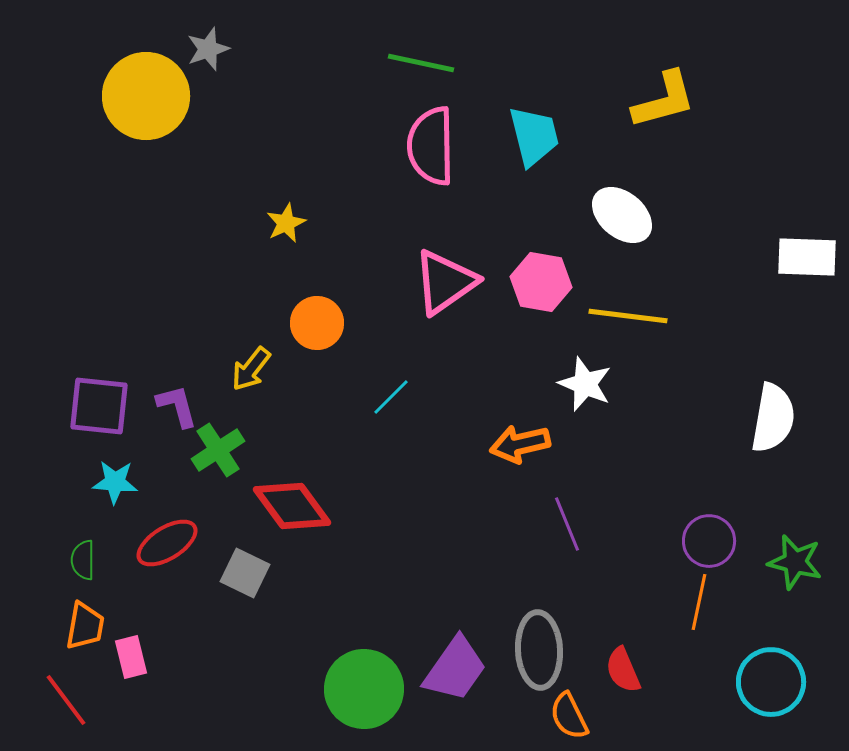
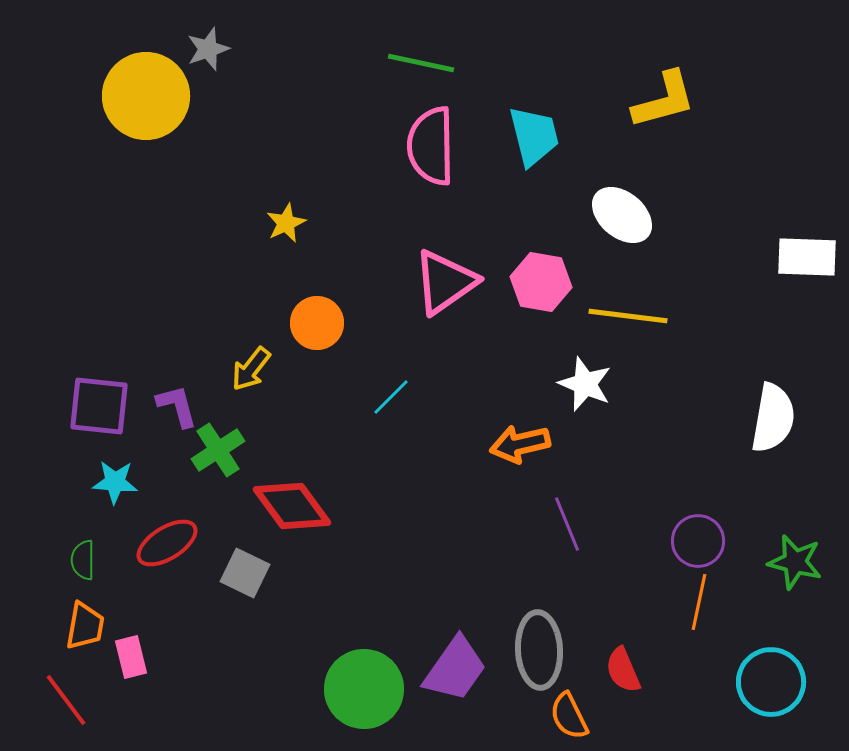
purple circle: moved 11 px left
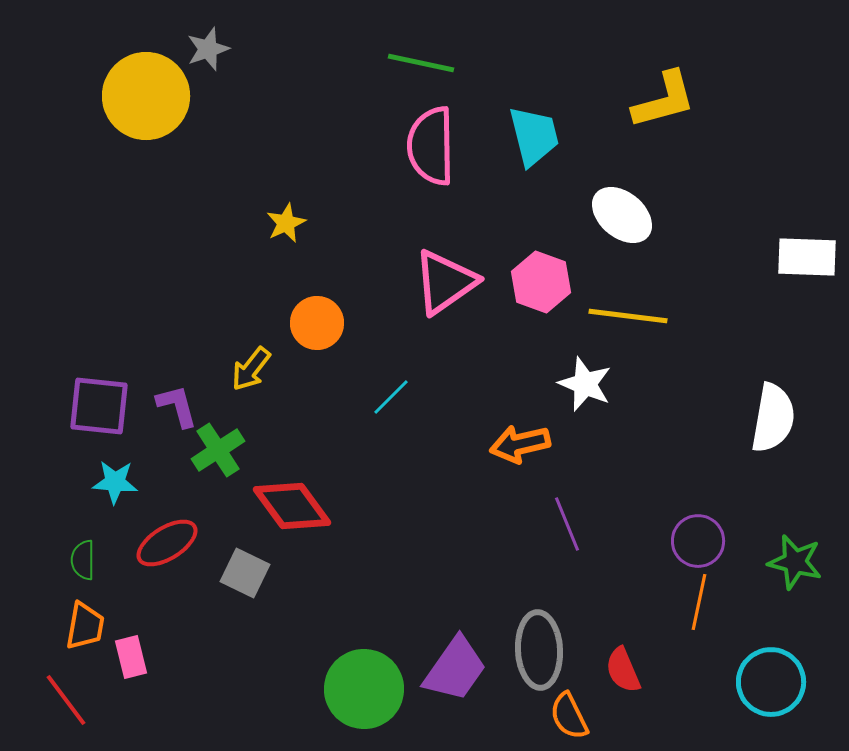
pink hexagon: rotated 10 degrees clockwise
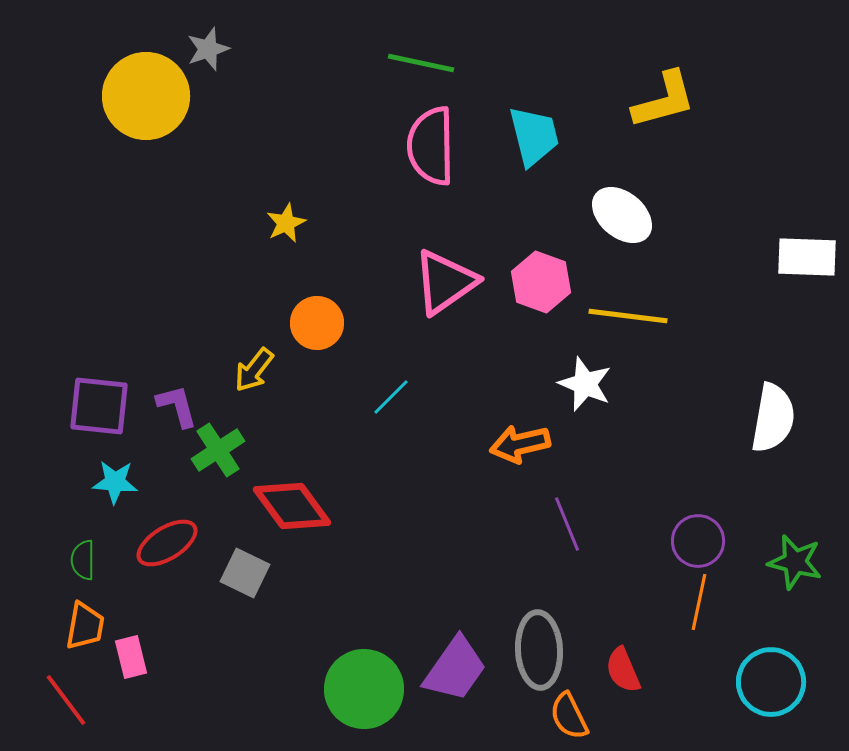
yellow arrow: moved 3 px right, 1 px down
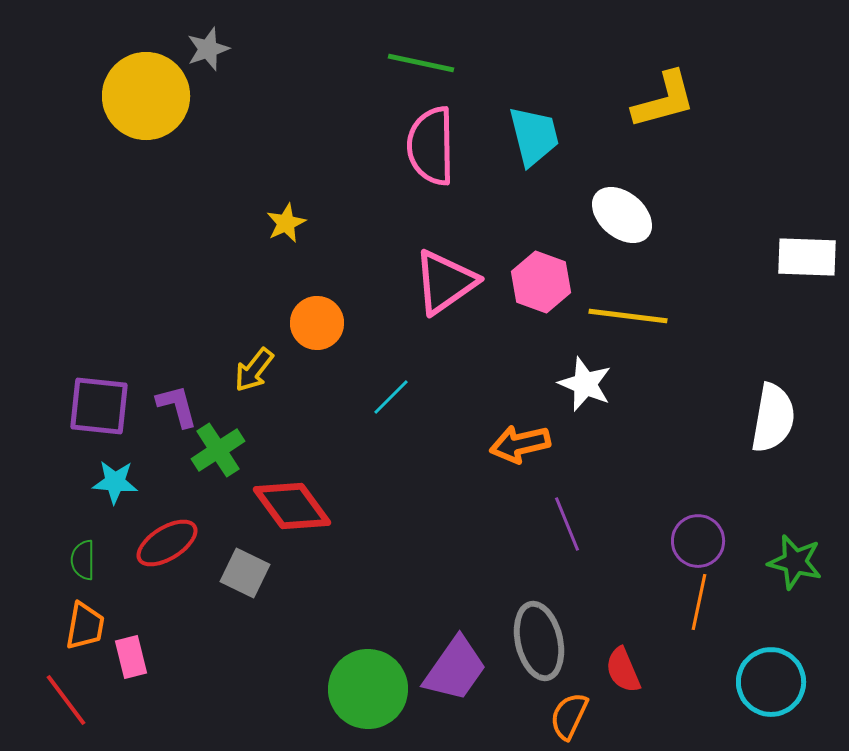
gray ellipse: moved 9 px up; rotated 10 degrees counterclockwise
green circle: moved 4 px right
orange semicircle: rotated 51 degrees clockwise
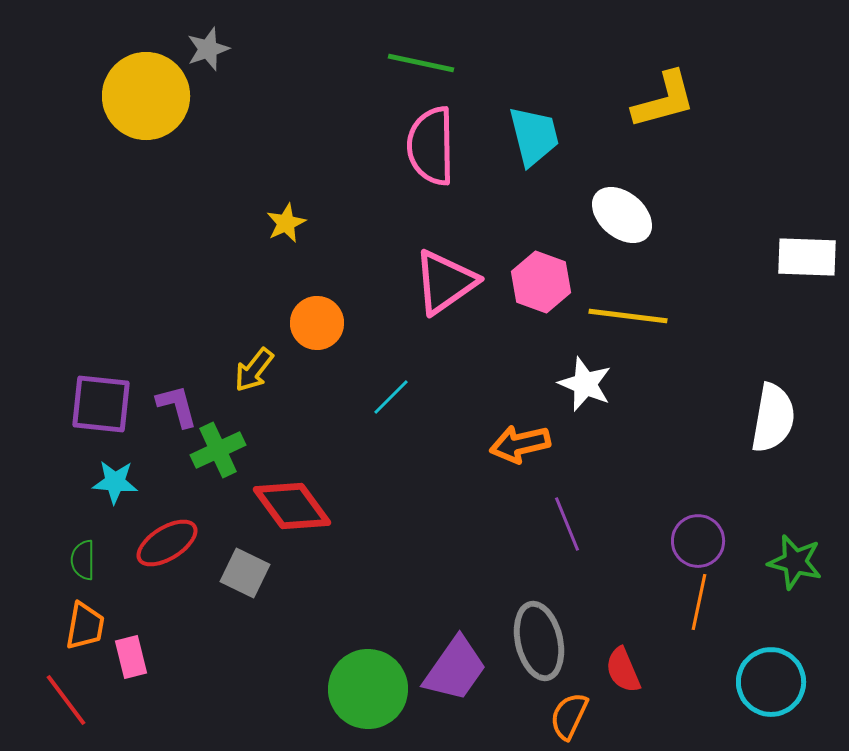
purple square: moved 2 px right, 2 px up
green cross: rotated 8 degrees clockwise
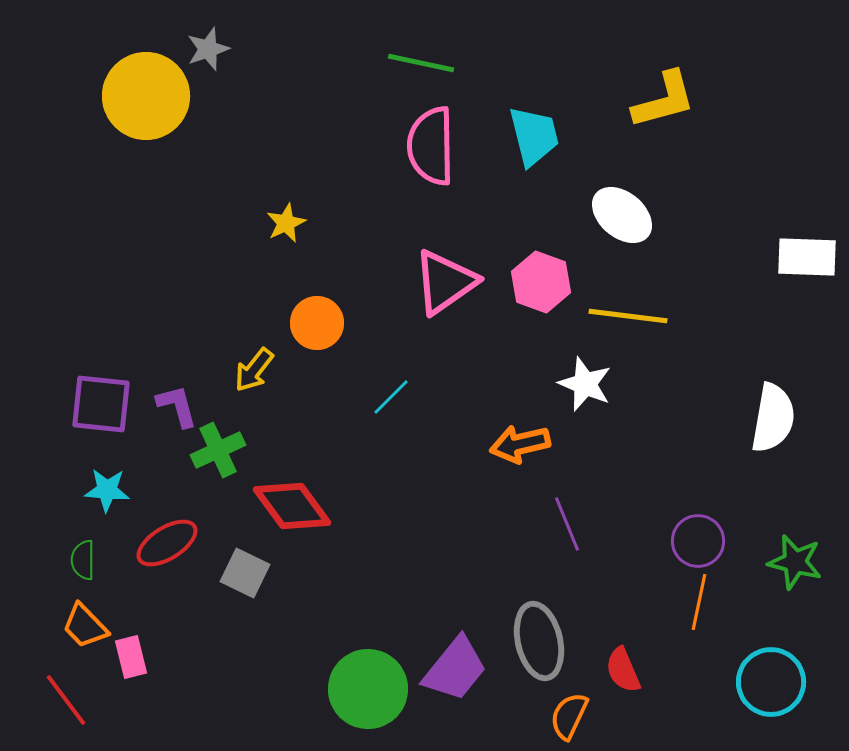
cyan star: moved 8 px left, 8 px down
orange trapezoid: rotated 126 degrees clockwise
purple trapezoid: rotated 4 degrees clockwise
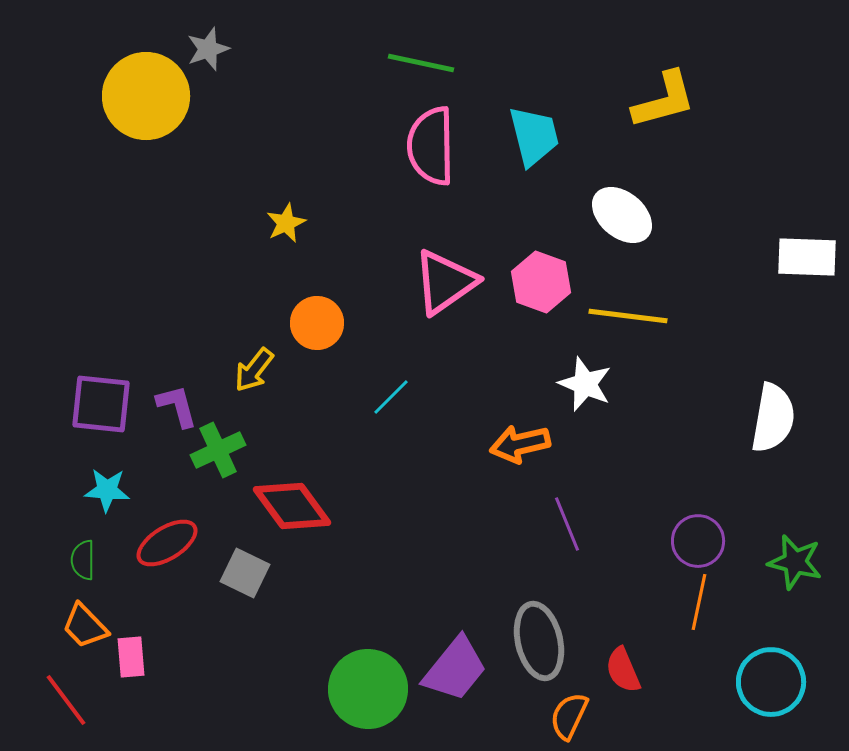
pink rectangle: rotated 9 degrees clockwise
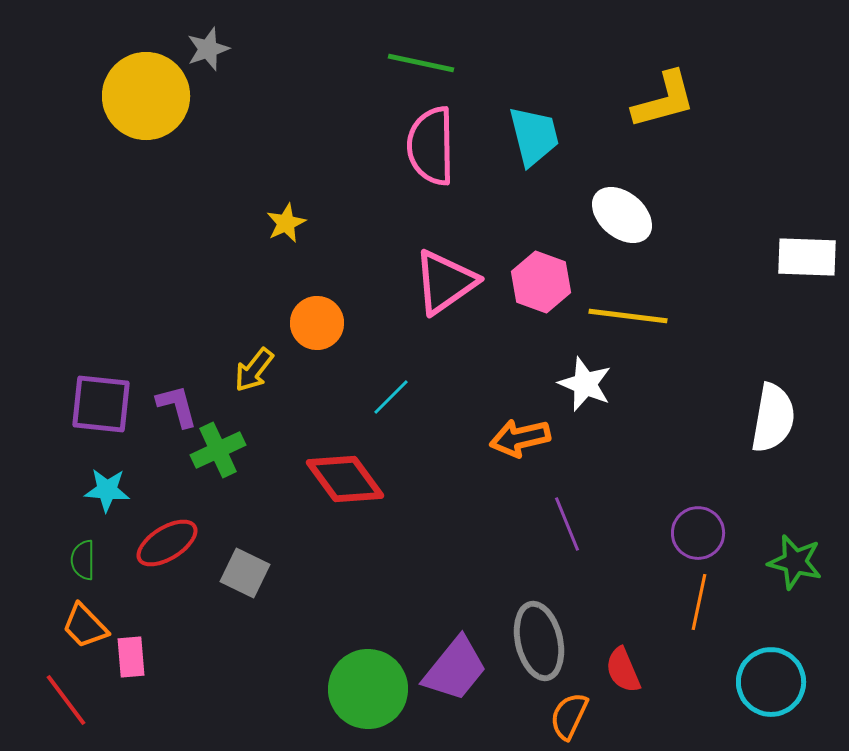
orange arrow: moved 6 px up
red diamond: moved 53 px right, 27 px up
purple circle: moved 8 px up
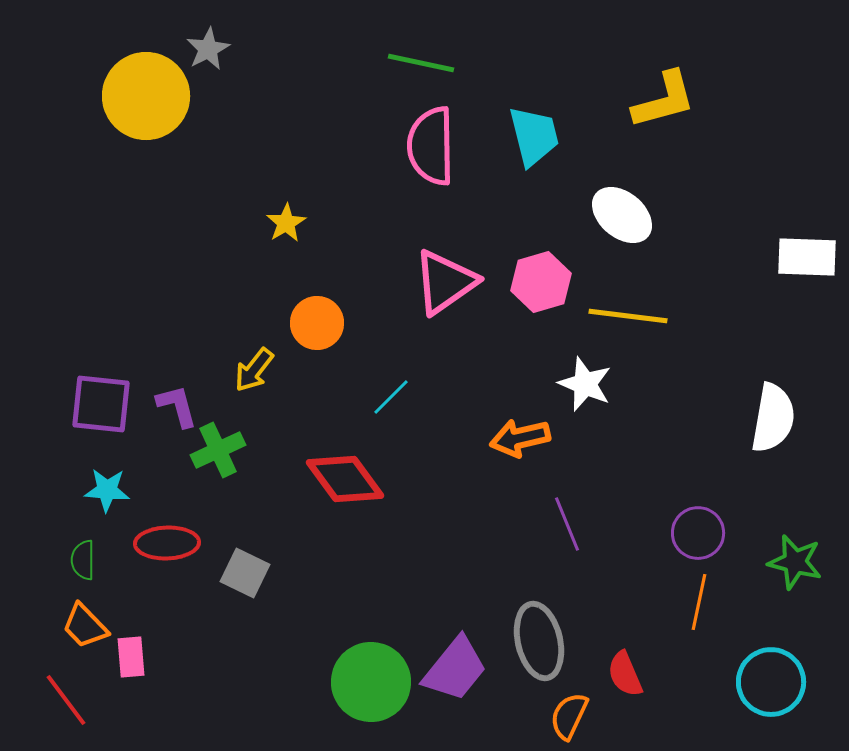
gray star: rotated 9 degrees counterclockwise
yellow star: rotated 6 degrees counterclockwise
pink hexagon: rotated 24 degrees clockwise
red ellipse: rotated 30 degrees clockwise
red semicircle: moved 2 px right, 4 px down
green circle: moved 3 px right, 7 px up
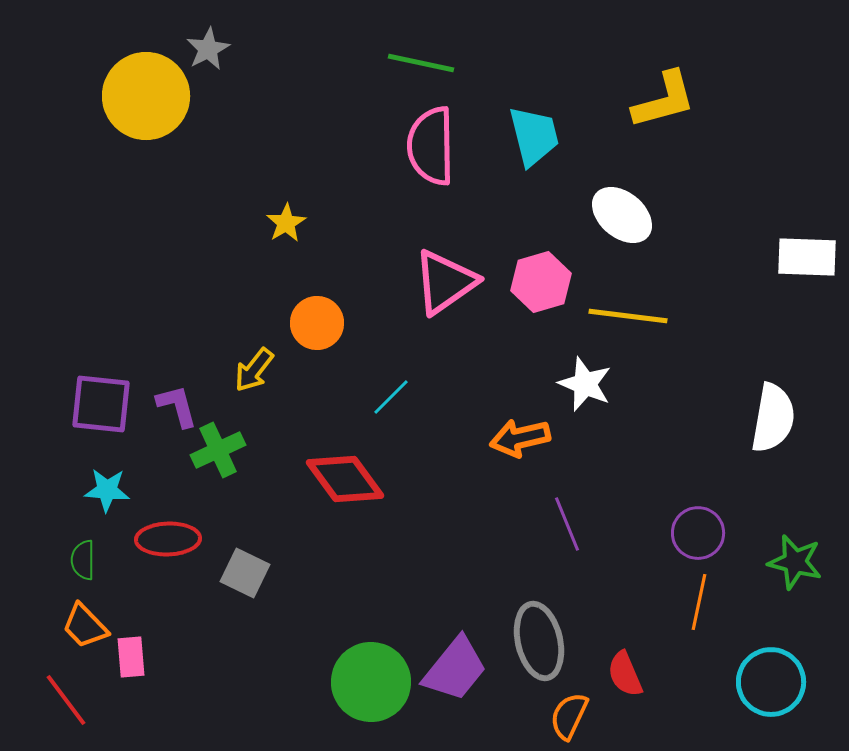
red ellipse: moved 1 px right, 4 px up
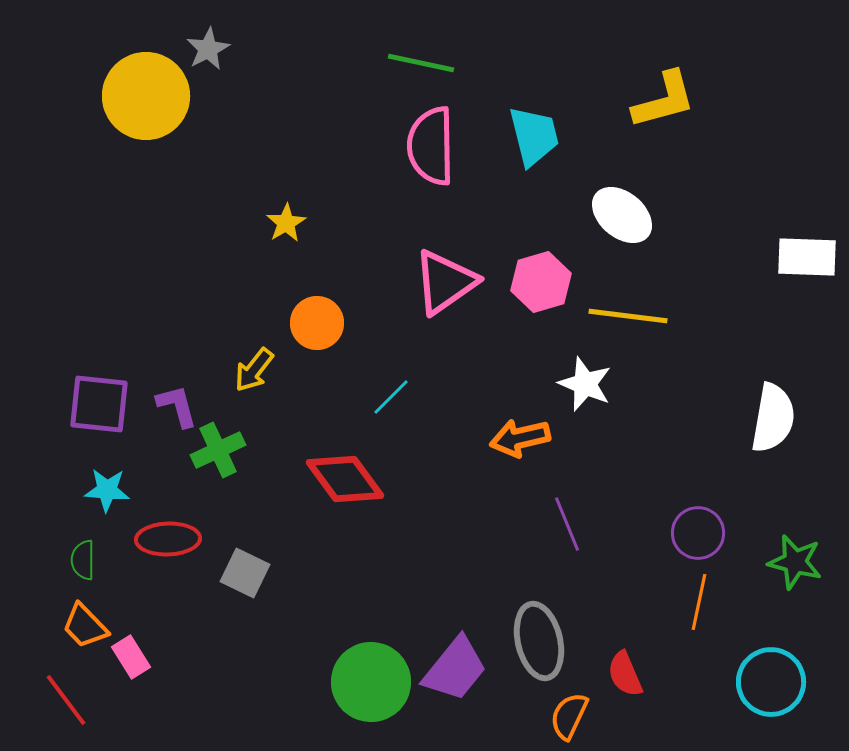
purple square: moved 2 px left
pink rectangle: rotated 27 degrees counterclockwise
